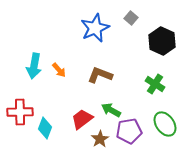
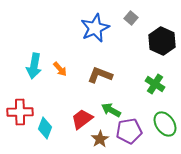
orange arrow: moved 1 px right, 1 px up
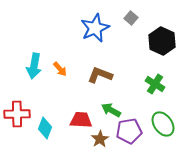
red cross: moved 3 px left, 2 px down
red trapezoid: moved 1 px left, 1 px down; rotated 40 degrees clockwise
green ellipse: moved 2 px left
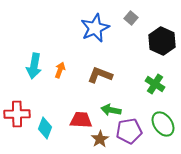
orange arrow: moved 1 px down; rotated 119 degrees counterclockwise
green arrow: rotated 18 degrees counterclockwise
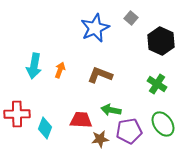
black hexagon: moved 1 px left
green cross: moved 2 px right
brown star: rotated 24 degrees clockwise
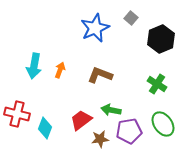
black hexagon: moved 2 px up; rotated 12 degrees clockwise
red cross: rotated 15 degrees clockwise
red trapezoid: rotated 40 degrees counterclockwise
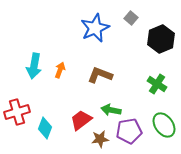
red cross: moved 2 px up; rotated 30 degrees counterclockwise
green ellipse: moved 1 px right, 1 px down
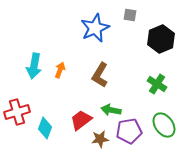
gray square: moved 1 px left, 3 px up; rotated 32 degrees counterclockwise
brown L-shape: rotated 80 degrees counterclockwise
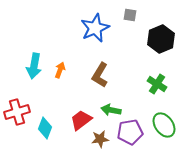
purple pentagon: moved 1 px right, 1 px down
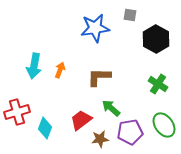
blue star: rotated 16 degrees clockwise
black hexagon: moved 5 px left; rotated 8 degrees counterclockwise
brown L-shape: moved 1 px left, 2 px down; rotated 60 degrees clockwise
green cross: moved 1 px right
green arrow: moved 2 px up; rotated 30 degrees clockwise
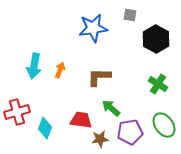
blue star: moved 2 px left
red trapezoid: rotated 45 degrees clockwise
